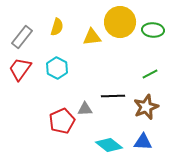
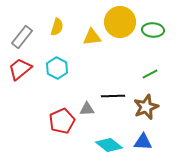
red trapezoid: rotated 15 degrees clockwise
gray triangle: moved 2 px right
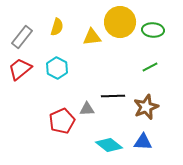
green line: moved 7 px up
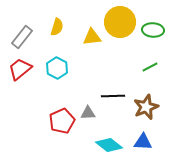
gray triangle: moved 1 px right, 4 px down
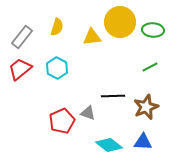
gray triangle: rotated 21 degrees clockwise
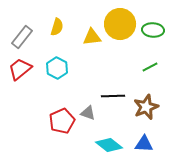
yellow circle: moved 2 px down
blue triangle: moved 1 px right, 2 px down
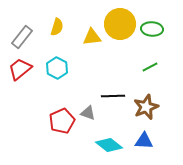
green ellipse: moved 1 px left, 1 px up
blue triangle: moved 3 px up
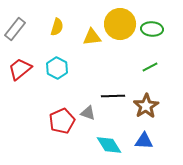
gray rectangle: moved 7 px left, 8 px up
brown star: moved 1 px up; rotated 10 degrees counterclockwise
cyan diamond: rotated 20 degrees clockwise
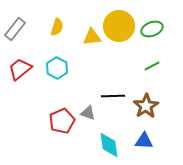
yellow circle: moved 1 px left, 2 px down
green ellipse: rotated 25 degrees counterclockwise
green line: moved 2 px right, 1 px up
cyan diamond: rotated 24 degrees clockwise
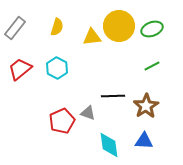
gray rectangle: moved 1 px up
